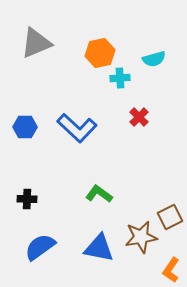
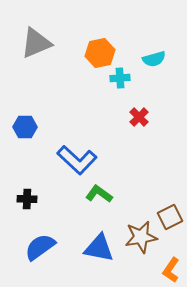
blue L-shape: moved 32 px down
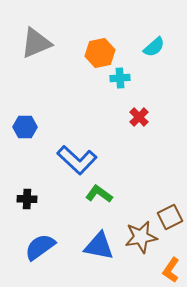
cyan semicircle: moved 12 px up; rotated 25 degrees counterclockwise
blue triangle: moved 2 px up
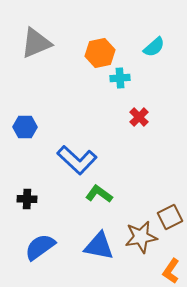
orange L-shape: moved 1 px down
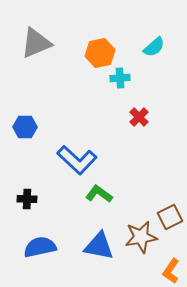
blue semicircle: rotated 24 degrees clockwise
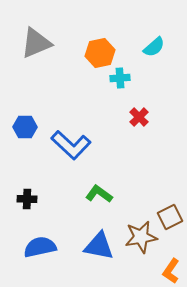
blue L-shape: moved 6 px left, 15 px up
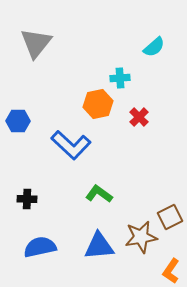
gray triangle: rotated 28 degrees counterclockwise
orange hexagon: moved 2 px left, 51 px down
blue hexagon: moved 7 px left, 6 px up
blue triangle: rotated 16 degrees counterclockwise
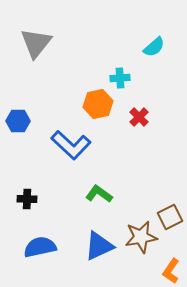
blue triangle: rotated 20 degrees counterclockwise
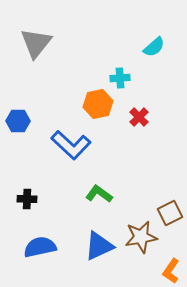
brown square: moved 4 px up
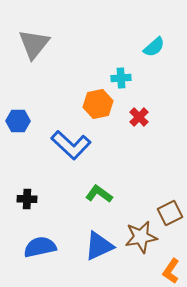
gray triangle: moved 2 px left, 1 px down
cyan cross: moved 1 px right
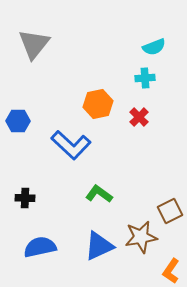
cyan semicircle: rotated 20 degrees clockwise
cyan cross: moved 24 px right
black cross: moved 2 px left, 1 px up
brown square: moved 2 px up
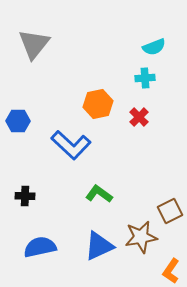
black cross: moved 2 px up
